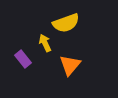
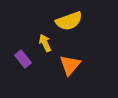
yellow semicircle: moved 3 px right, 2 px up
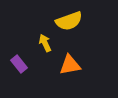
purple rectangle: moved 4 px left, 5 px down
orange triangle: rotated 40 degrees clockwise
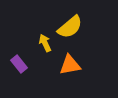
yellow semicircle: moved 1 px right, 6 px down; rotated 20 degrees counterclockwise
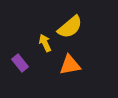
purple rectangle: moved 1 px right, 1 px up
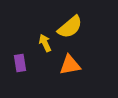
purple rectangle: rotated 30 degrees clockwise
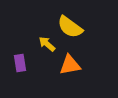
yellow semicircle: rotated 76 degrees clockwise
yellow arrow: moved 2 px right, 1 px down; rotated 24 degrees counterclockwise
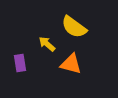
yellow semicircle: moved 4 px right
orange triangle: moved 1 px right, 1 px up; rotated 25 degrees clockwise
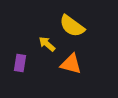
yellow semicircle: moved 2 px left, 1 px up
purple rectangle: rotated 18 degrees clockwise
